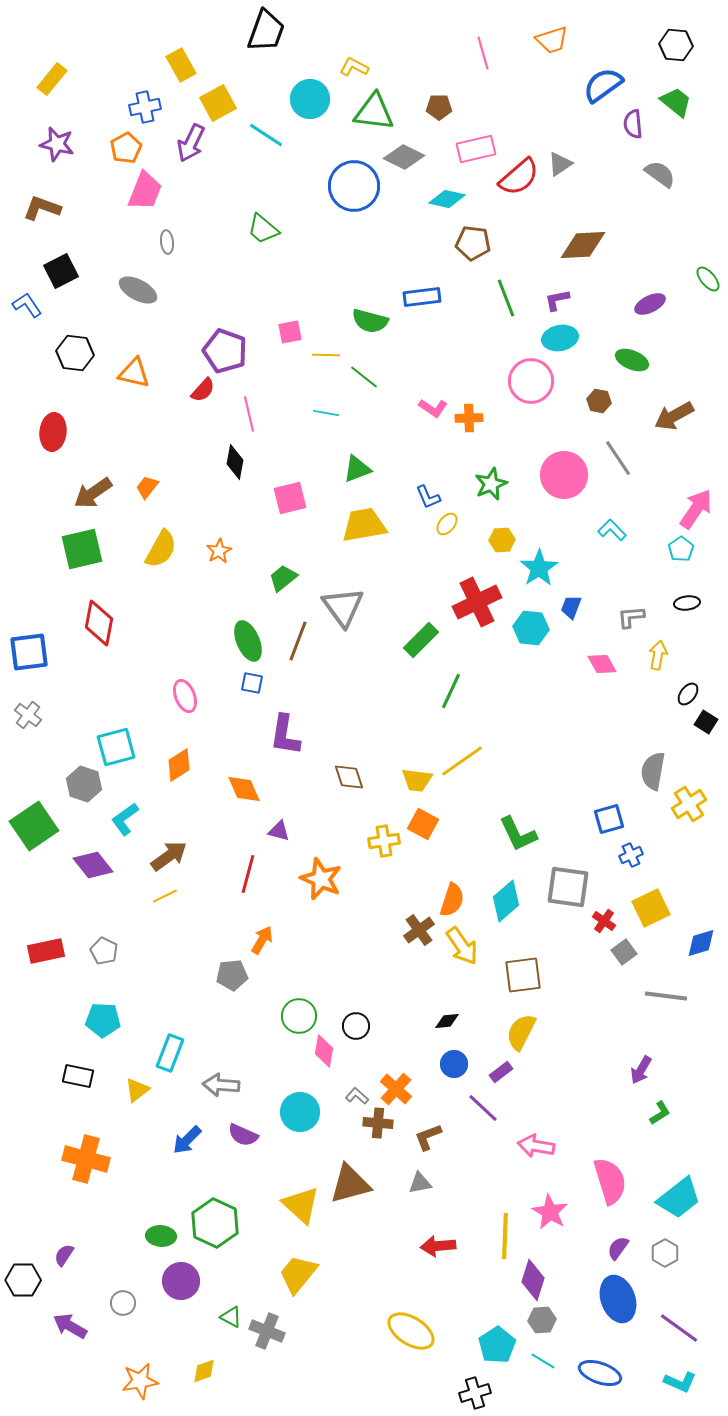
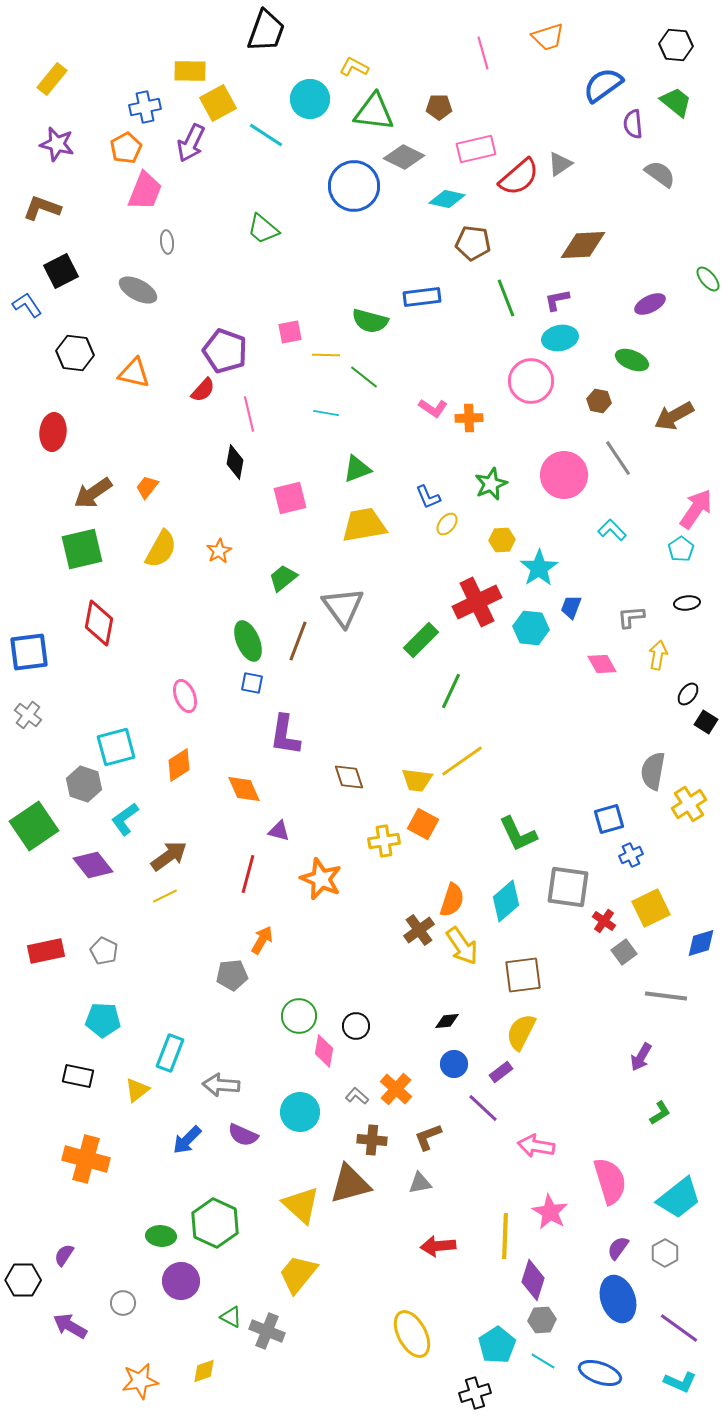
orange trapezoid at (552, 40): moved 4 px left, 3 px up
yellow rectangle at (181, 65): moved 9 px right, 6 px down; rotated 60 degrees counterclockwise
purple arrow at (641, 1070): moved 13 px up
brown cross at (378, 1123): moved 6 px left, 17 px down
yellow ellipse at (411, 1331): moved 1 px right, 3 px down; rotated 30 degrees clockwise
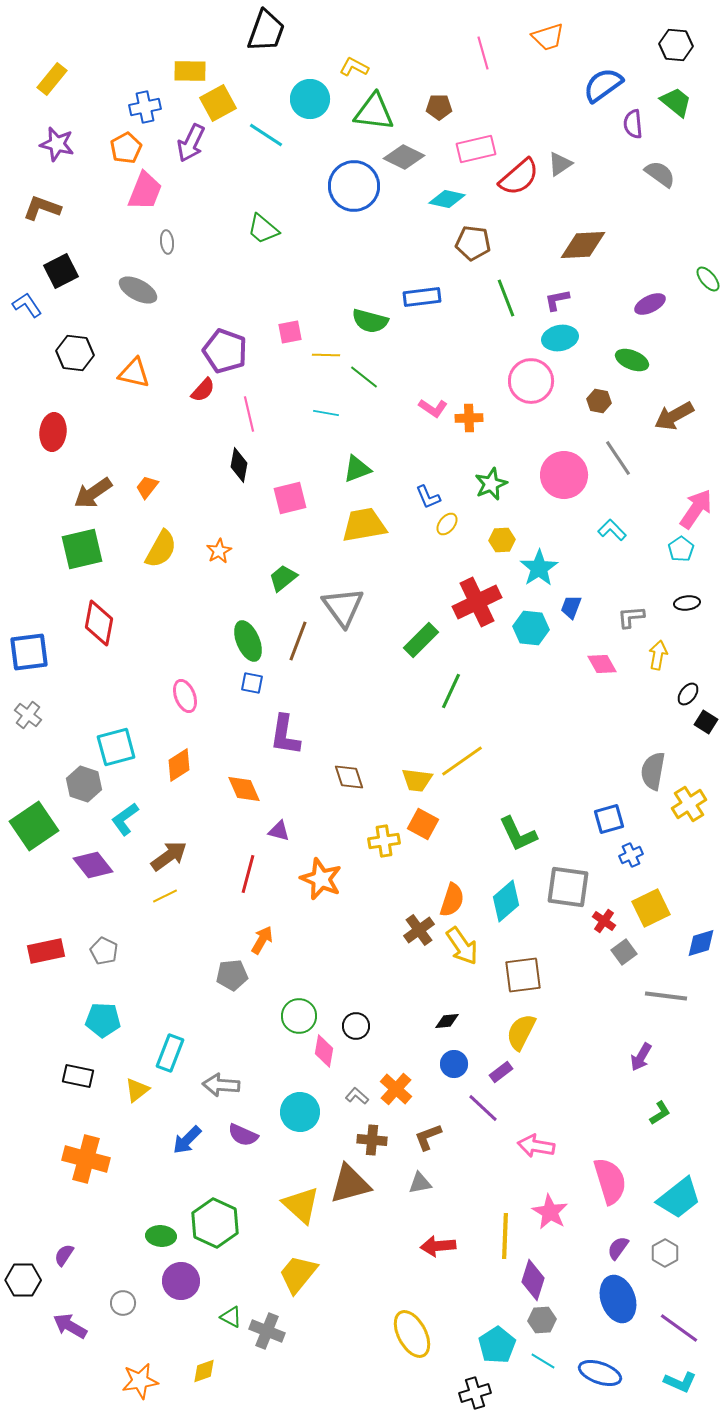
black diamond at (235, 462): moved 4 px right, 3 px down
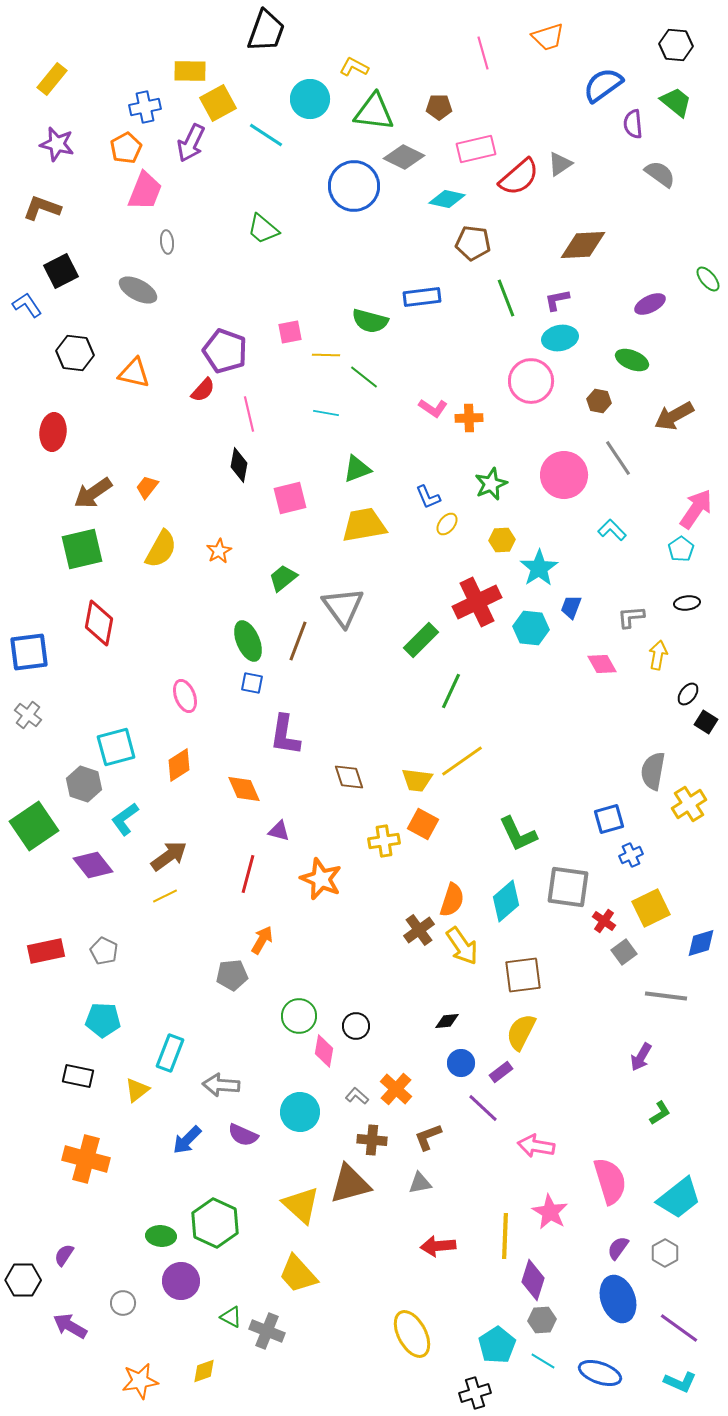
blue circle at (454, 1064): moved 7 px right, 1 px up
yellow trapezoid at (298, 1274): rotated 81 degrees counterclockwise
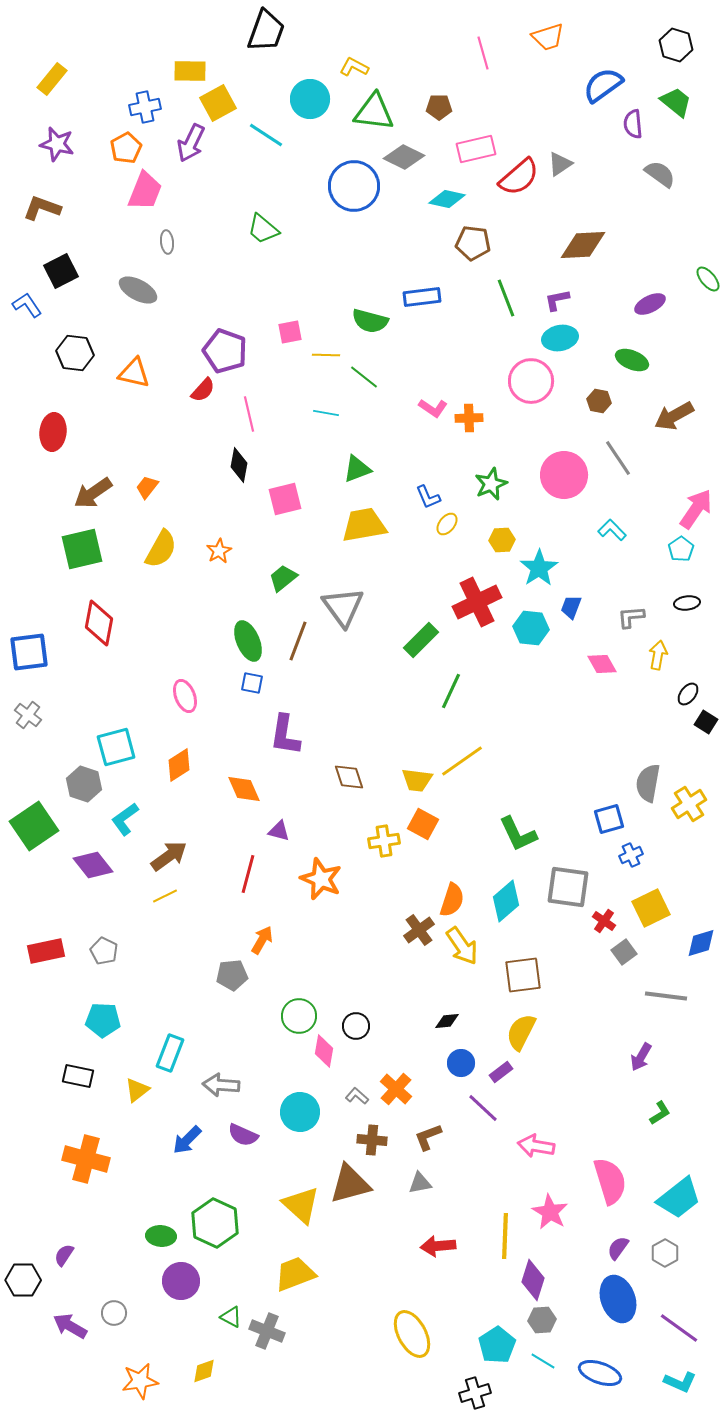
black hexagon at (676, 45): rotated 12 degrees clockwise
pink square at (290, 498): moved 5 px left, 1 px down
gray semicircle at (653, 771): moved 5 px left, 12 px down
yellow trapezoid at (298, 1274): moved 3 px left; rotated 111 degrees clockwise
gray circle at (123, 1303): moved 9 px left, 10 px down
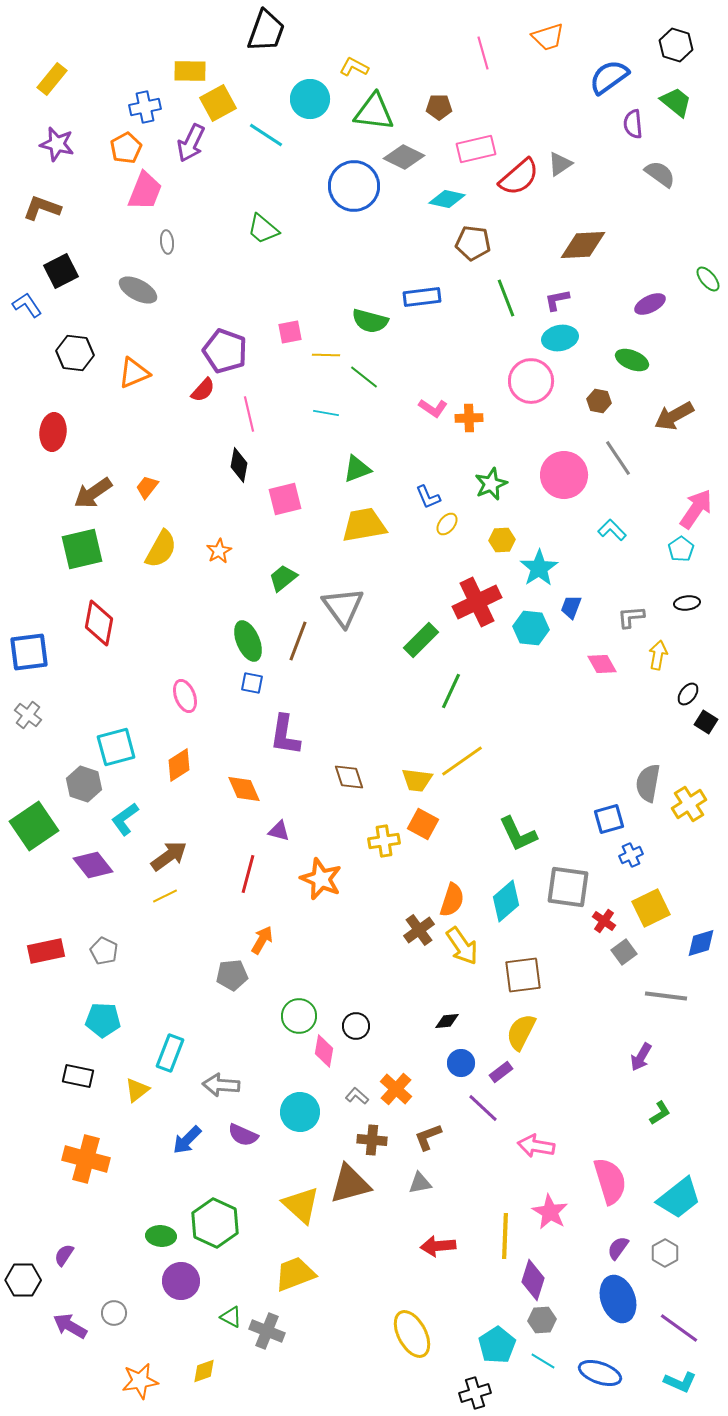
blue semicircle at (603, 85): moved 6 px right, 8 px up
orange triangle at (134, 373): rotated 36 degrees counterclockwise
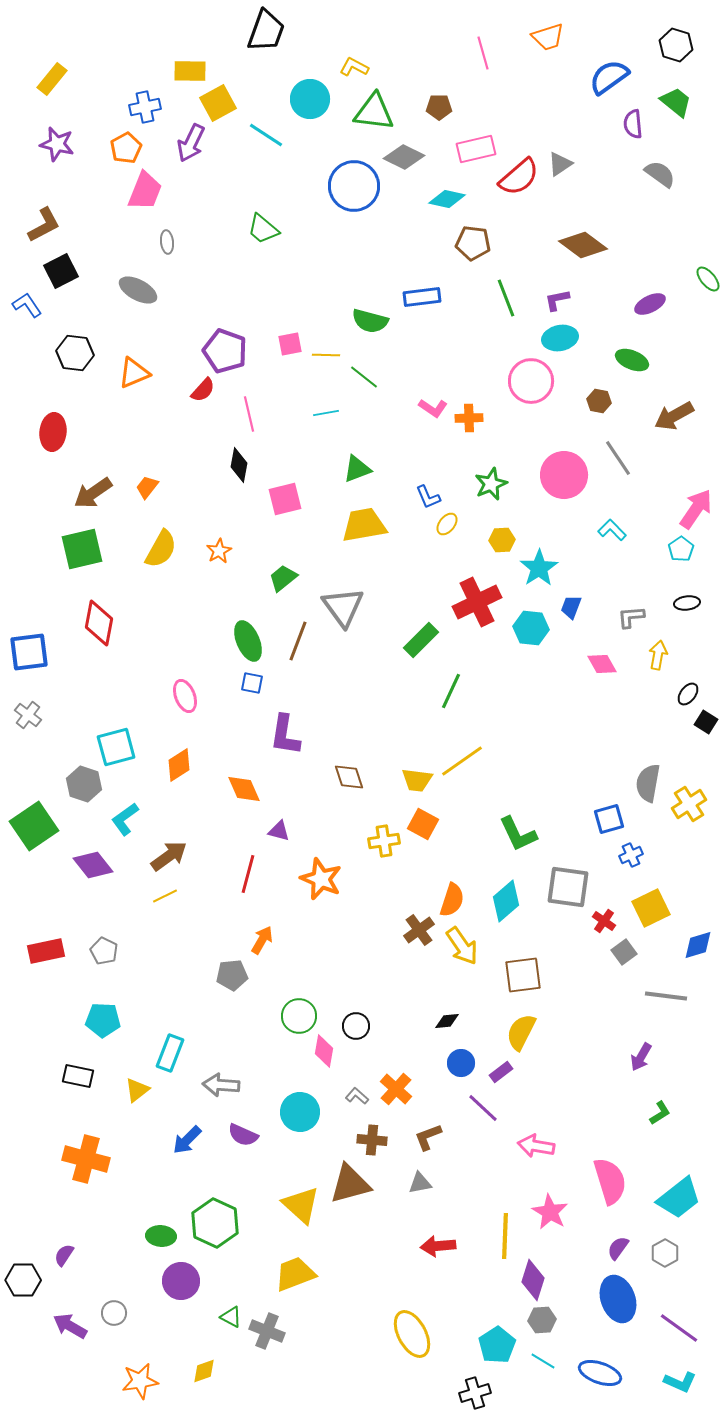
brown L-shape at (42, 208): moved 2 px right, 17 px down; rotated 132 degrees clockwise
brown diamond at (583, 245): rotated 39 degrees clockwise
pink square at (290, 332): moved 12 px down
cyan line at (326, 413): rotated 20 degrees counterclockwise
blue diamond at (701, 943): moved 3 px left, 2 px down
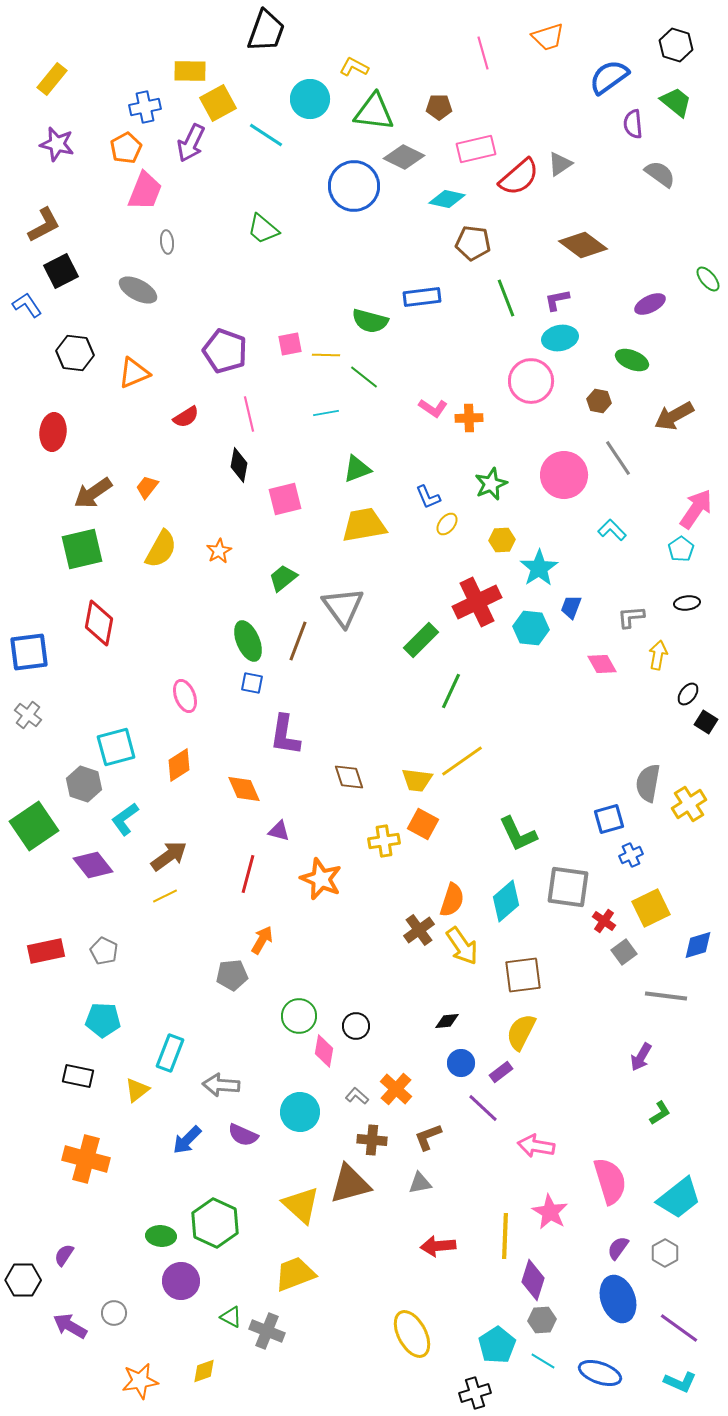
red semicircle at (203, 390): moved 17 px left, 27 px down; rotated 16 degrees clockwise
